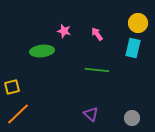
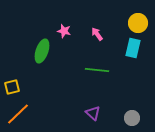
green ellipse: rotated 65 degrees counterclockwise
purple triangle: moved 2 px right, 1 px up
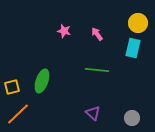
green ellipse: moved 30 px down
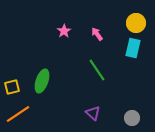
yellow circle: moved 2 px left
pink star: rotated 24 degrees clockwise
green line: rotated 50 degrees clockwise
orange line: rotated 10 degrees clockwise
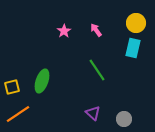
pink arrow: moved 1 px left, 4 px up
gray circle: moved 8 px left, 1 px down
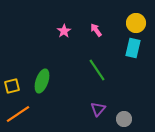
yellow square: moved 1 px up
purple triangle: moved 5 px right, 4 px up; rotated 28 degrees clockwise
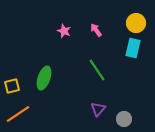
pink star: rotated 16 degrees counterclockwise
green ellipse: moved 2 px right, 3 px up
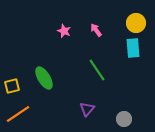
cyan rectangle: rotated 18 degrees counterclockwise
green ellipse: rotated 50 degrees counterclockwise
purple triangle: moved 11 px left
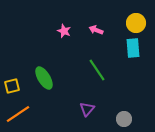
pink arrow: rotated 32 degrees counterclockwise
